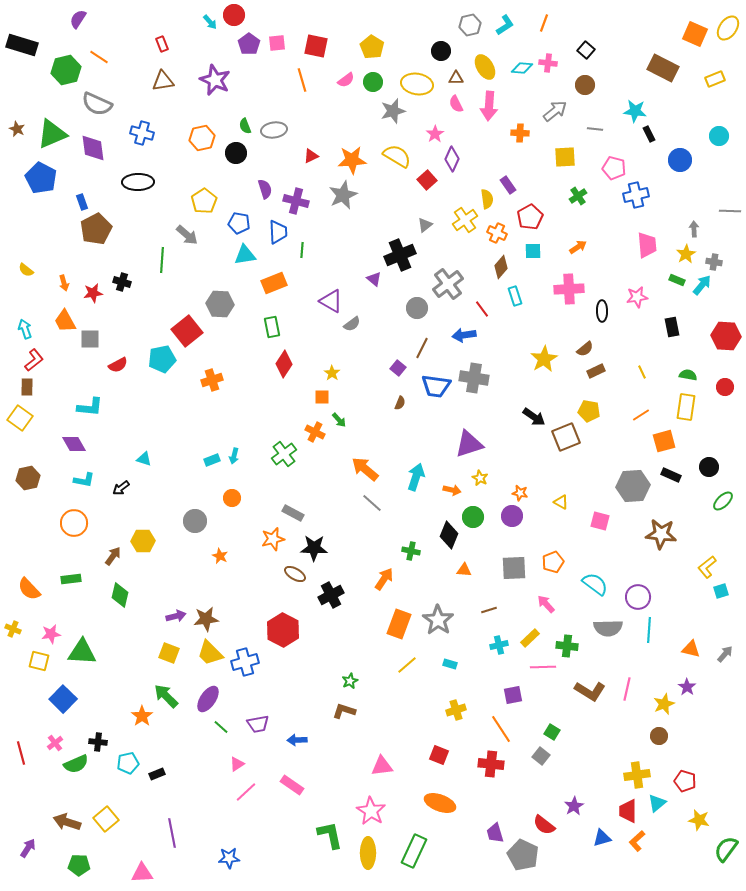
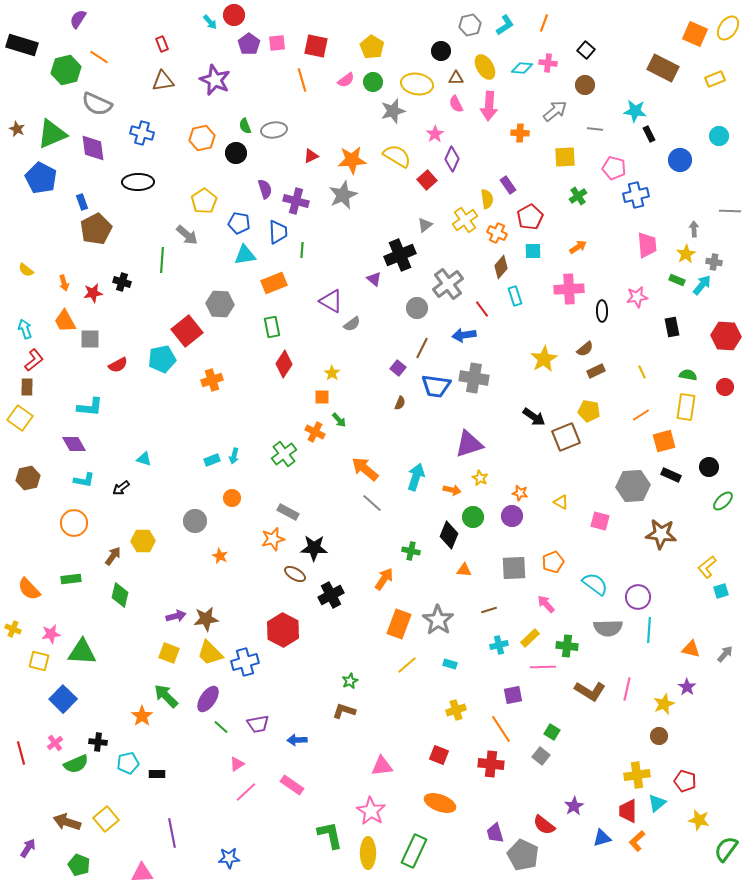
gray rectangle at (293, 513): moved 5 px left, 1 px up
black rectangle at (157, 774): rotated 21 degrees clockwise
green pentagon at (79, 865): rotated 20 degrees clockwise
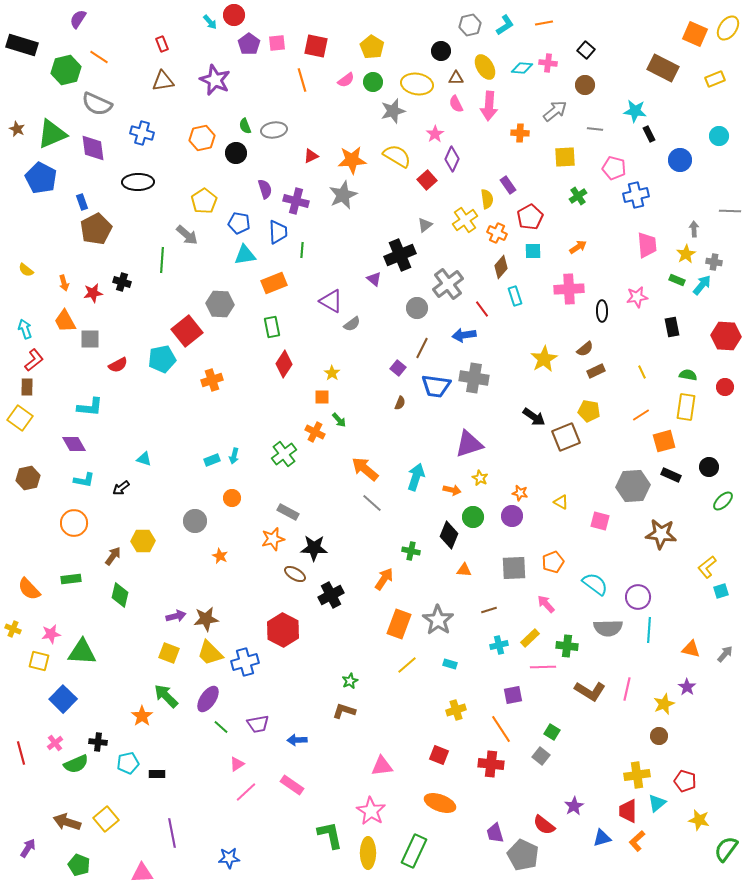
orange line at (544, 23): rotated 60 degrees clockwise
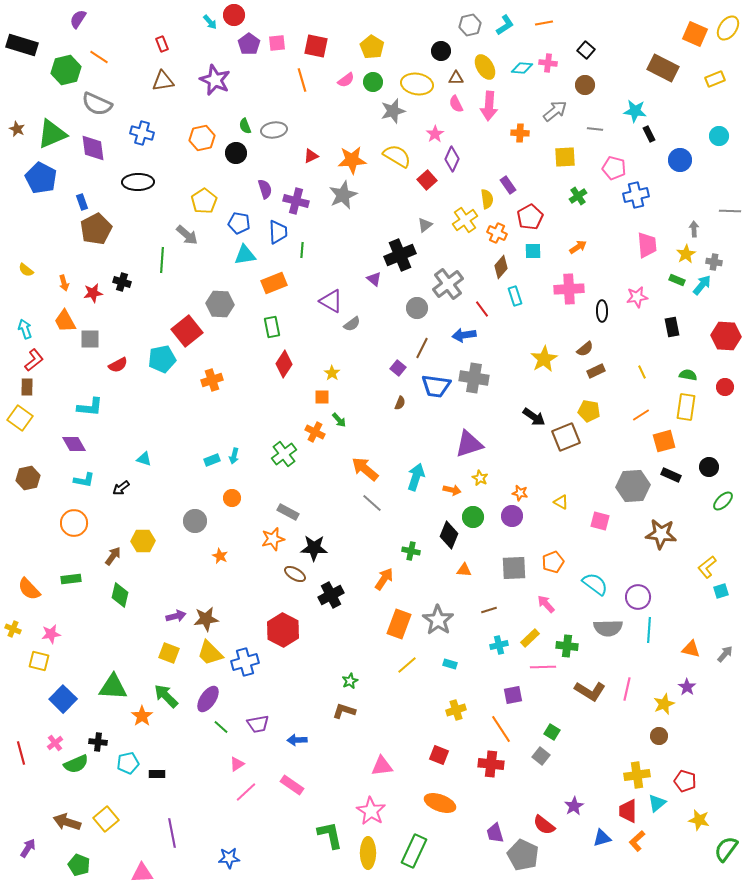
green triangle at (82, 652): moved 31 px right, 35 px down
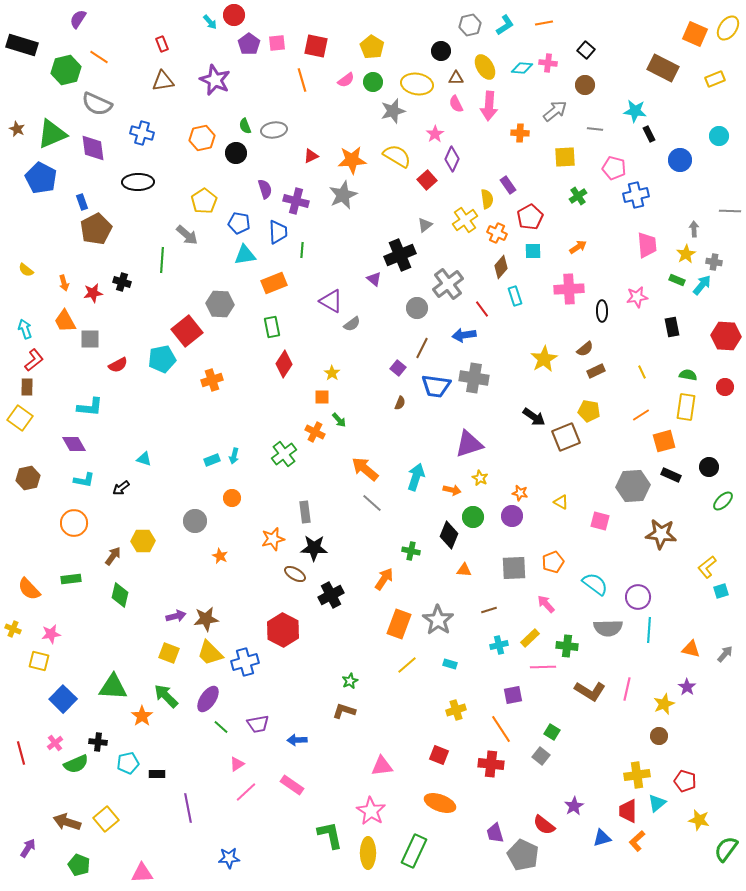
gray rectangle at (288, 512): moved 17 px right; rotated 55 degrees clockwise
purple line at (172, 833): moved 16 px right, 25 px up
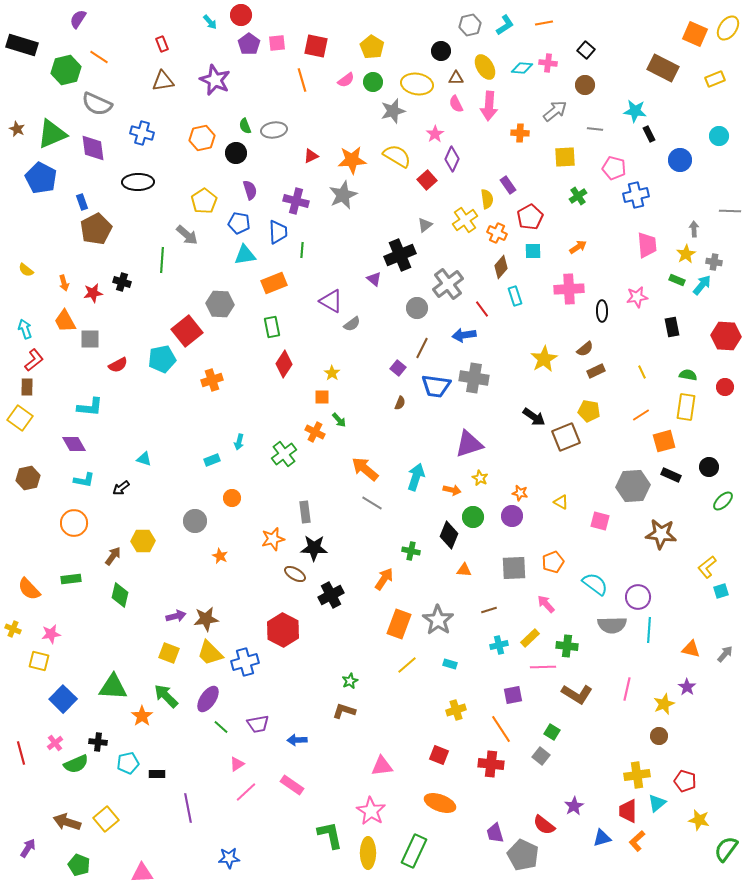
red circle at (234, 15): moved 7 px right
purple semicircle at (265, 189): moved 15 px left, 1 px down
cyan arrow at (234, 456): moved 5 px right, 14 px up
gray line at (372, 503): rotated 10 degrees counterclockwise
gray semicircle at (608, 628): moved 4 px right, 3 px up
brown L-shape at (590, 691): moved 13 px left, 3 px down
